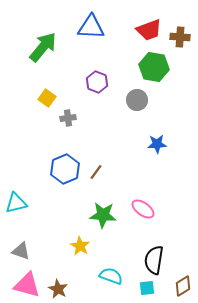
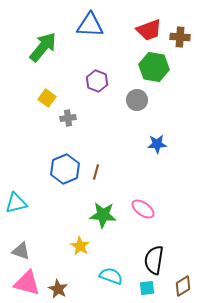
blue triangle: moved 1 px left, 2 px up
purple hexagon: moved 1 px up
brown line: rotated 21 degrees counterclockwise
pink triangle: moved 2 px up
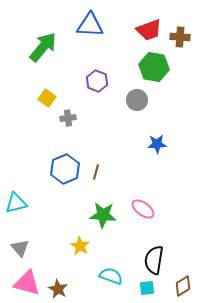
gray triangle: moved 1 px left, 3 px up; rotated 30 degrees clockwise
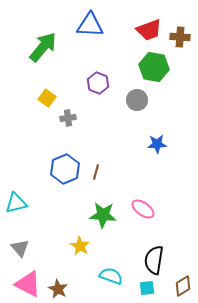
purple hexagon: moved 1 px right, 2 px down
pink triangle: moved 1 px right, 1 px down; rotated 12 degrees clockwise
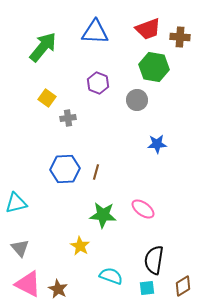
blue triangle: moved 5 px right, 7 px down
red trapezoid: moved 1 px left, 1 px up
blue hexagon: rotated 20 degrees clockwise
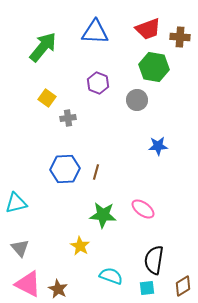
blue star: moved 1 px right, 2 px down
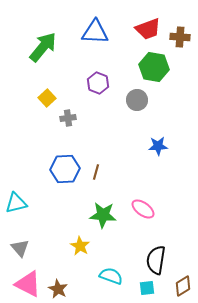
yellow square: rotated 12 degrees clockwise
black semicircle: moved 2 px right
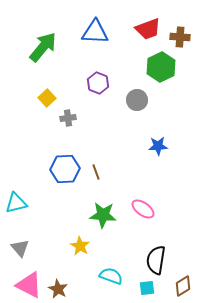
green hexagon: moved 7 px right; rotated 24 degrees clockwise
brown line: rotated 35 degrees counterclockwise
pink triangle: moved 1 px right, 1 px down
